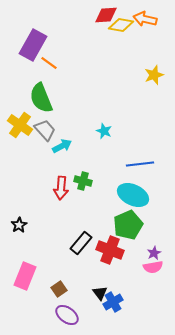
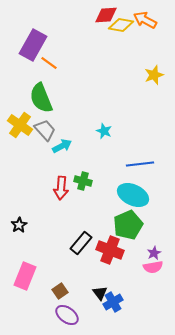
orange arrow: moved 1 px down; rotated 15 degrees clockwise
brown square: moved 1 px right, 2 px down
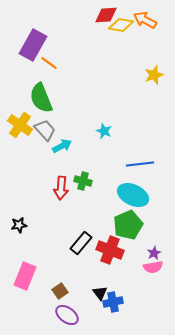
black star: rotated 21 degrees clockwise
blue cross: rotated 18 degrees clockwise
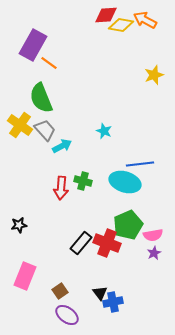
cyan ellipse: moved 8 px left, 13 px up; rotated 8 degrees counterclockwise
red cross: moved 3 px left, 7 px up
pink semicircle: moved 32 px up
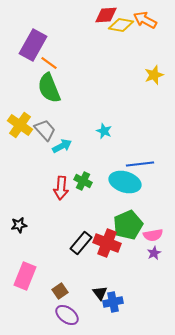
green semicircle: moved 8 px right, 10 px up
green cross: rotated 12 degrees clockwise
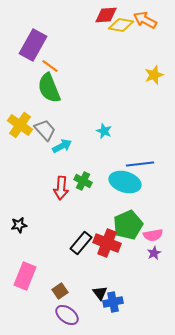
orange line: moved 1 px right, 3 px down
